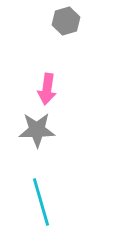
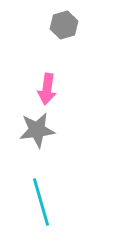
gray hexagon: moved 2 px left, 4 px down
gray star: rotated 6 degrees counterclockwise
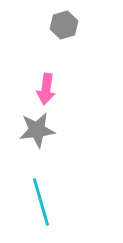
pink arrow: moved 1 px left
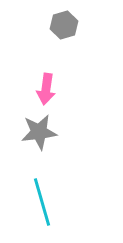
gray star: moved 2 px right, 2 px down
cyan line: moved 1 px right
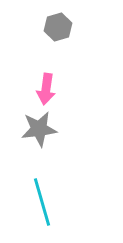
gray hexagon: moved 6 px left, 2 px down
gray star: moved 3 px up
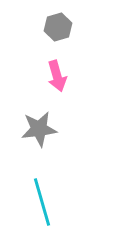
pink arrow: moved 11 px right, 13 px up; rotated 24 degrees counterclockwise
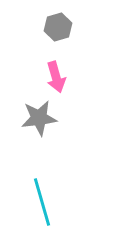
pink arrow: moved 1 px left, 1 px down
gray star: moved 11 px up
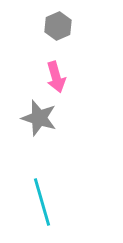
gray hexagon: moved 1 px up; rotated 8 degrees counterclockwise
gray star: rotated 24 degrees clockwise
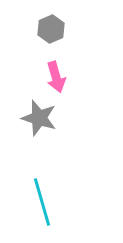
gray hexagon: moved 7 px left, 3 px down
